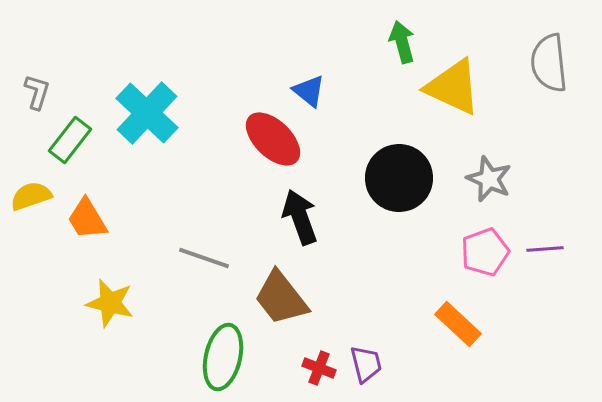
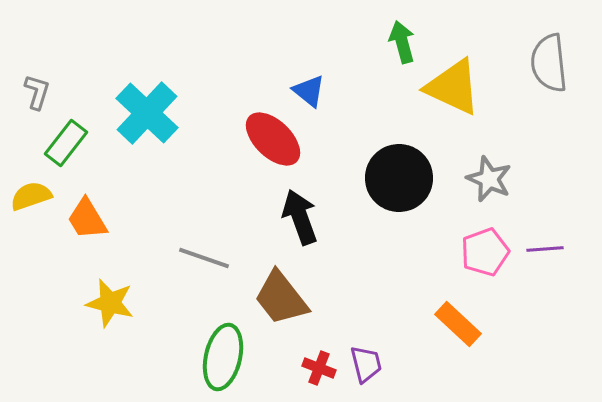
green rectangle: moved 4 px left, 3 px down
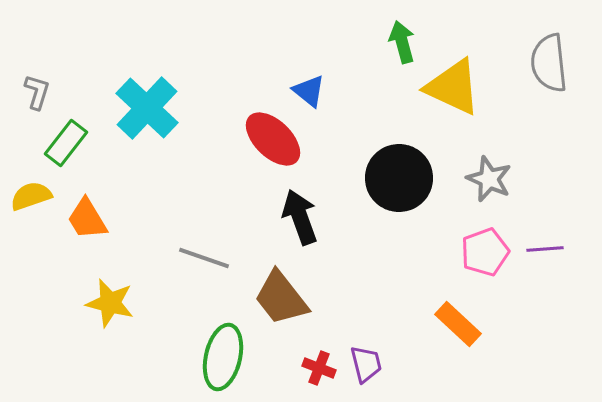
cyan cross: moved 5 px up
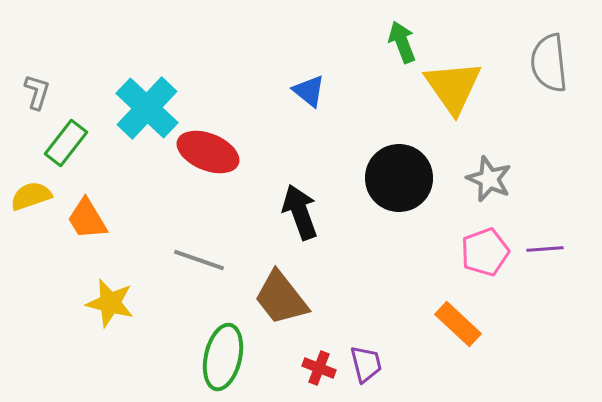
green arrow: rotated 6 degrees counterclockwise
yellow triangle: rotated 30 degrees clockwise
red ellipse: moved 65 px left, 13 px down; rotated 22 degrees counterclockwise
black arrow: moved 5 px up
gray line: moved 5 px left, 2 px down
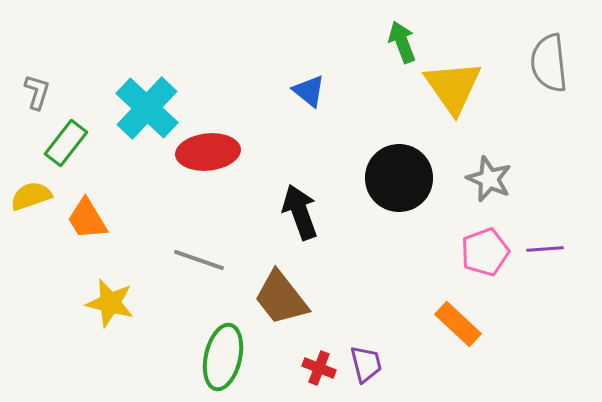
red ellipse: rotated 28 degrees counterclockwise
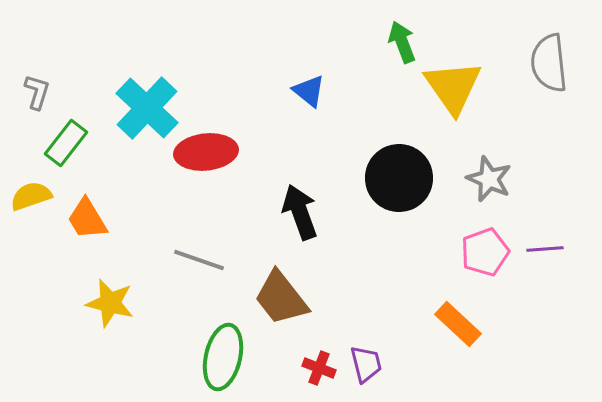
red ellipse: moved 2 px left
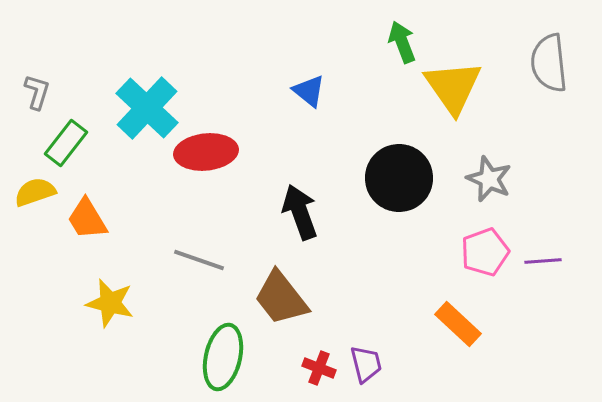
yellow semicircle: moved 4 px right, 4 px up
purple line: moved 2 px left, 12 px down
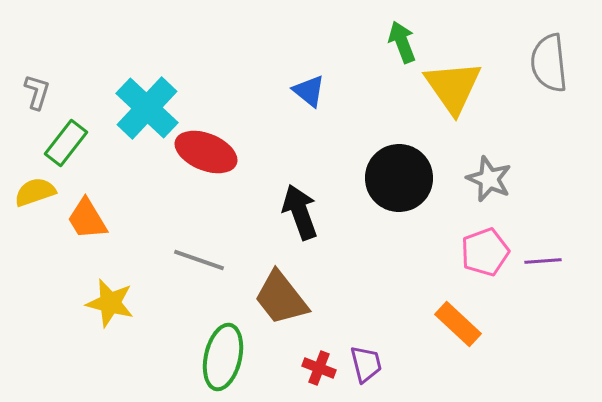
red ellipse: rotated 28 degrees clockwise
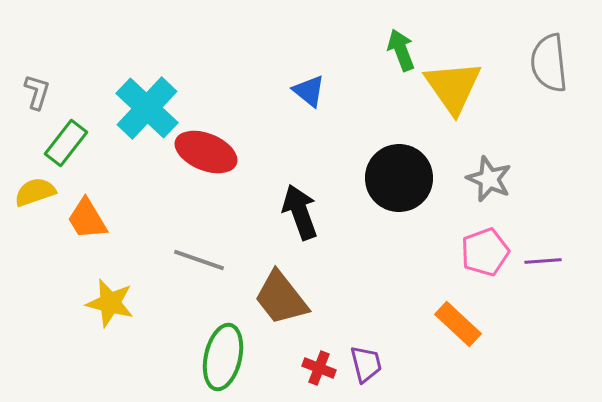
green arrow: moved 1 px left, 8 px down
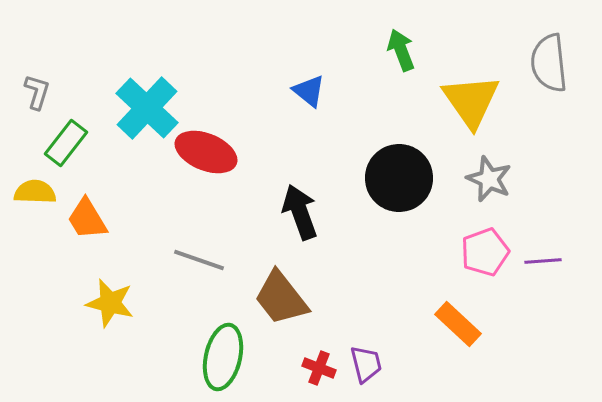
yellow triangle: moved 18 px right, 14 px down
yellow semicircle: rotated 21 degrees clockwise
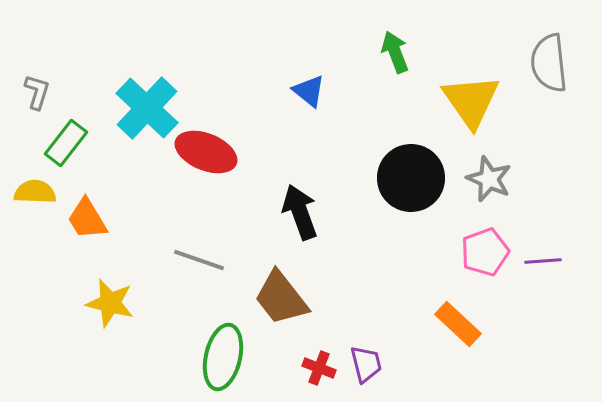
green arrow: moved 6 px left, 2 px down
black circle: moved 12 px right
